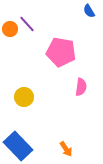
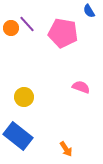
orange circle: moved 1 px right, 1 px up
pink pentagon: moved 2 px right, 19 px up
pink semicircle: rotated 78 degrees counterclockwise
blue rectangle: moved 10 px up; rotated 8 degrees counterclockwise
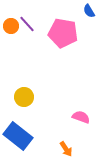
orange circle: moved 2 px up
pink semicircle: moved 30 px down
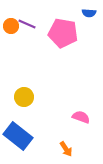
blue semicircle: moved 2 px down; rotated 56 degrees counterclockwise
purple line: rotated 24 degrees counterclockwise
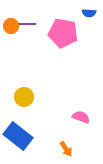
purple line: rotated 24 degrees counterclockwise
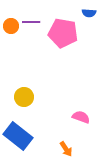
purple line: moved 4 px right, 2 px up
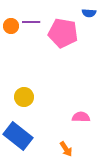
pink semicircle: rotated 18 degrees counterclockwise
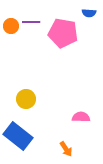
yellow circle: moved 2 px right, 2 px down
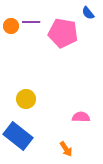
blue semicircle: moved 1 px left; rotated 48 degrees clockwise
